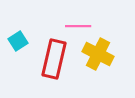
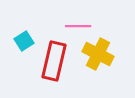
cyan square: moved 6 px right
red rectangle: moved 2 px down
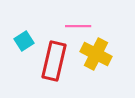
yellow cross: moved 2 px left
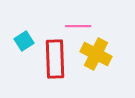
red rectangle: moved 1 px right, 2 px up; rotated 15 degrees counterclockwise
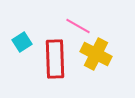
pink line: rotated 30 degrees clockwise
cyan square: moved 2 px left, 1 px down
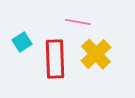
pink line: moved 4 px up; rotated 20 degrees counterclockwise
yellow cross: rotated 20 degrees clockwise
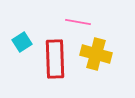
yellow cross: rotated 32 degrees counterclockwise
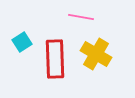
pink line: moved 3 px right, 5 px up
yellow cross: rotated 16 degrees clockwise
